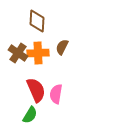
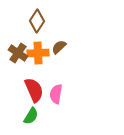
brown diamond: rotated 30 degrees clockwise
brown semicircle: moved 3 px left; rotated 21 degrees clockwise
red semicircle: moved 2 px left
green semicircle: moved 1 px right, 1 px down
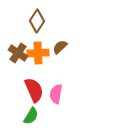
brown semicircle: moved 1 px right
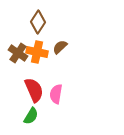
brown diamond: moved 1 px right, 1 px down
orange cross: moved 1 px left, 1 px up; rotated 15 degrees clockwise
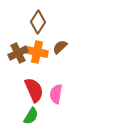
brown cross: rotated 30 degrees clockwise
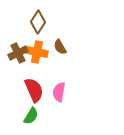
brown semicircle: rotated 77 degrees counterclockwise
pink semicircle: moved 3 px right, 2 px up
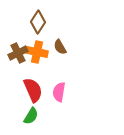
red semicircle: moved 1 px left
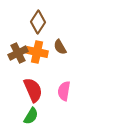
pink semicircle: moved 5 px right, 1 px up
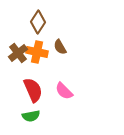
brown cross: rotated 12 degrees counterclockwise
pink semicircle: rotated 54 degrees counterclockwise
green semicircle: rotated 48 degrees clockwise
